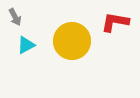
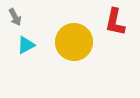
red L-shape: rotated 88 degrees counterclockwise
yellow circle: moved 2 px right, 1 px down
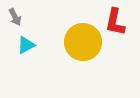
yellow circle: moved 9 px right
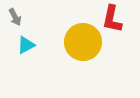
red L-shape: moved 3 px left, 3 px up
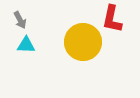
gray arrow: moved 5 px right, 3 px down
cyan triangle: rotated 30 degrees clockwise
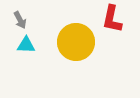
yellow circle: moved 7 px left
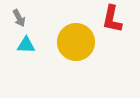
gray arrow: moved 1 px left, 2 px up
